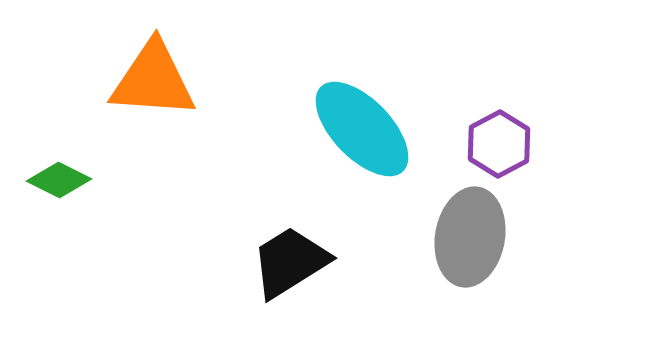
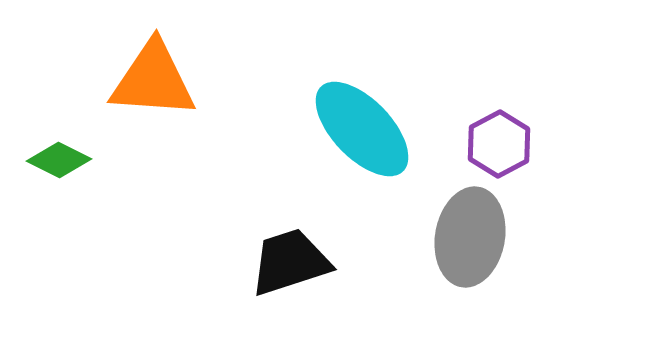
green diamond: moved 20 px up
black trapezoid: rotated 14 degrees clockwise
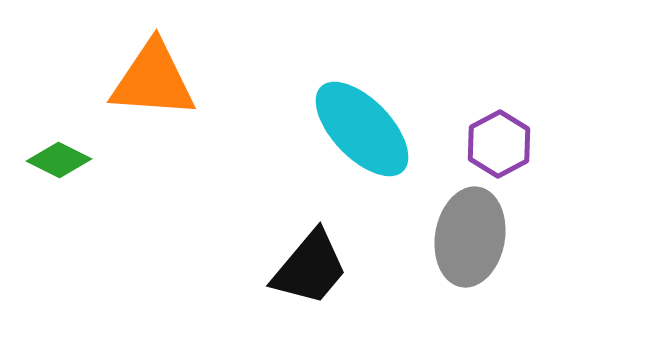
black trapezoid: moved 20 px right, 6 px down; rotated 148 degrees clockwise
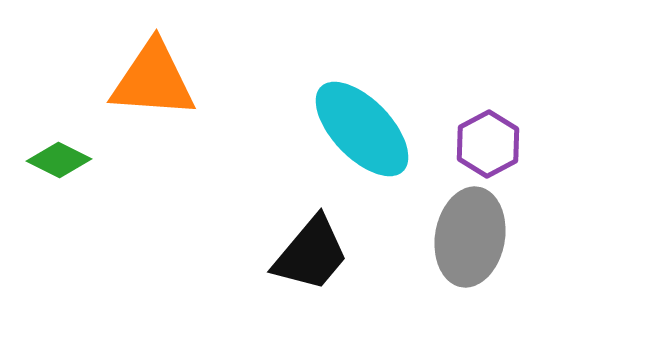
purple hexagon: moved 11 px left
black trapezoid: moved 1 px right, 14 px up
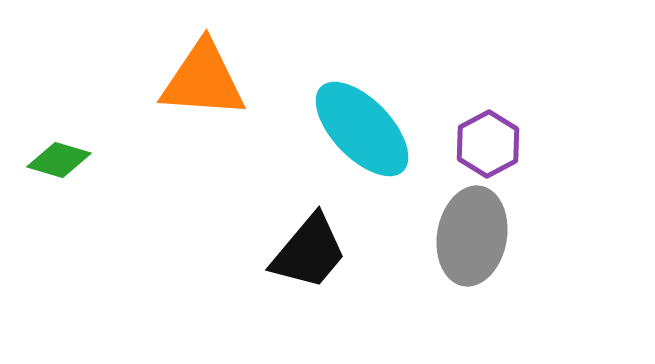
orange triangle: moved 50 px right
green diamond: rotated 10 degrees counterclockwise
gray ellipse: moved 2 px right, 1 px up
black trapezoid: moved 2 px left, 2 px up
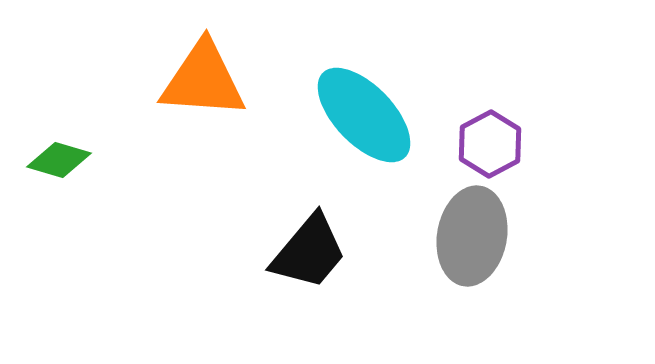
cyan ellipse: moved 2 px right, 14 px up
purple hexagon: moved 2 px right
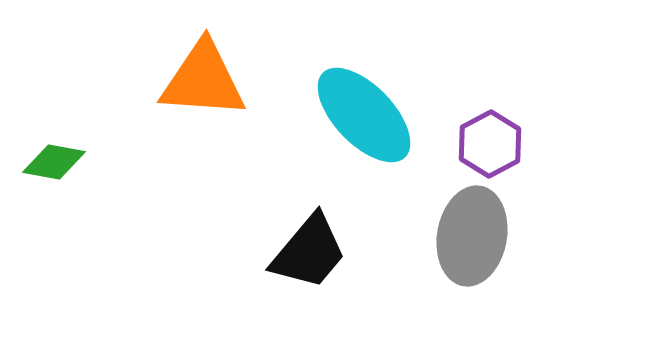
green diamond: moved 5 px left, 2 px down; rotated 6 degrees counterclockwise
